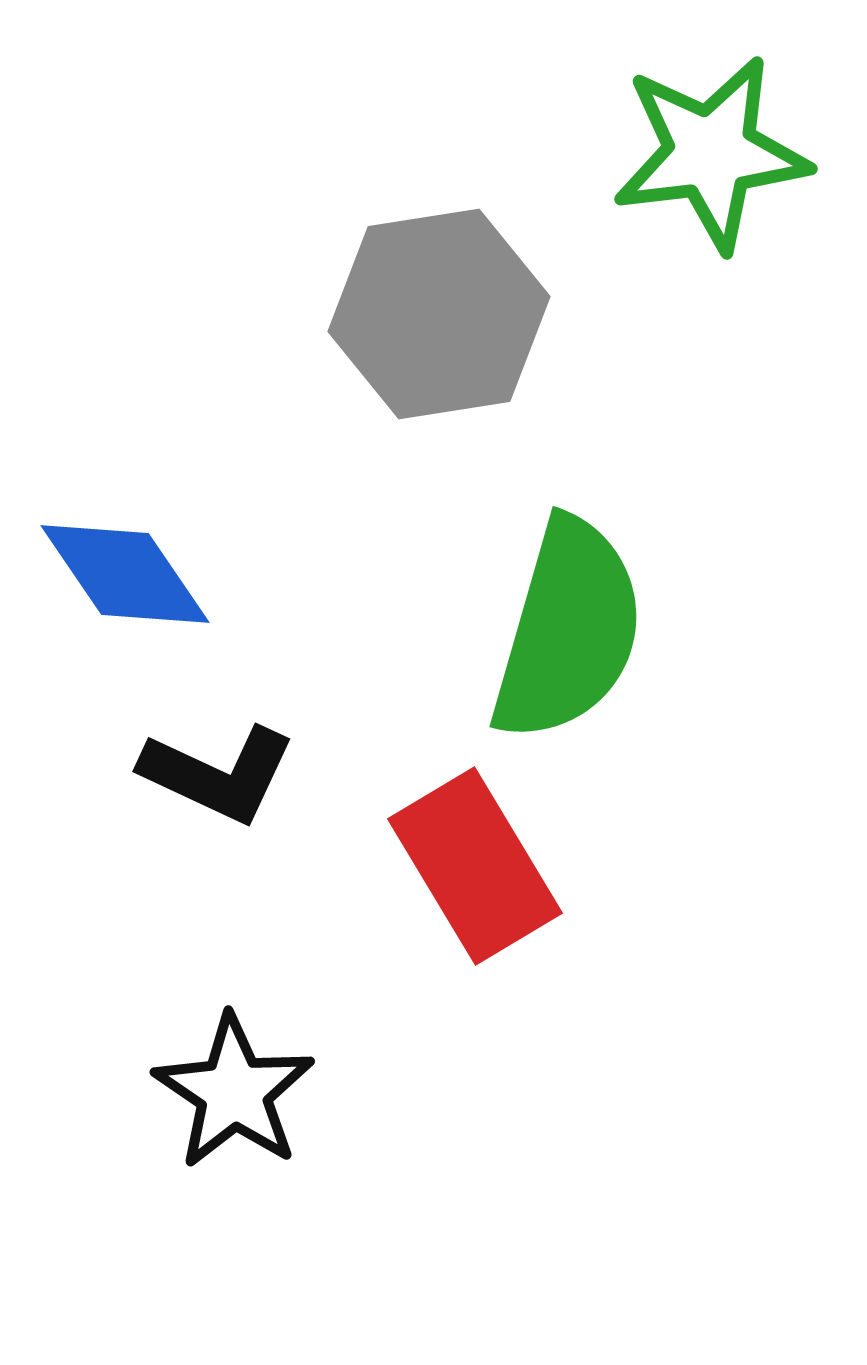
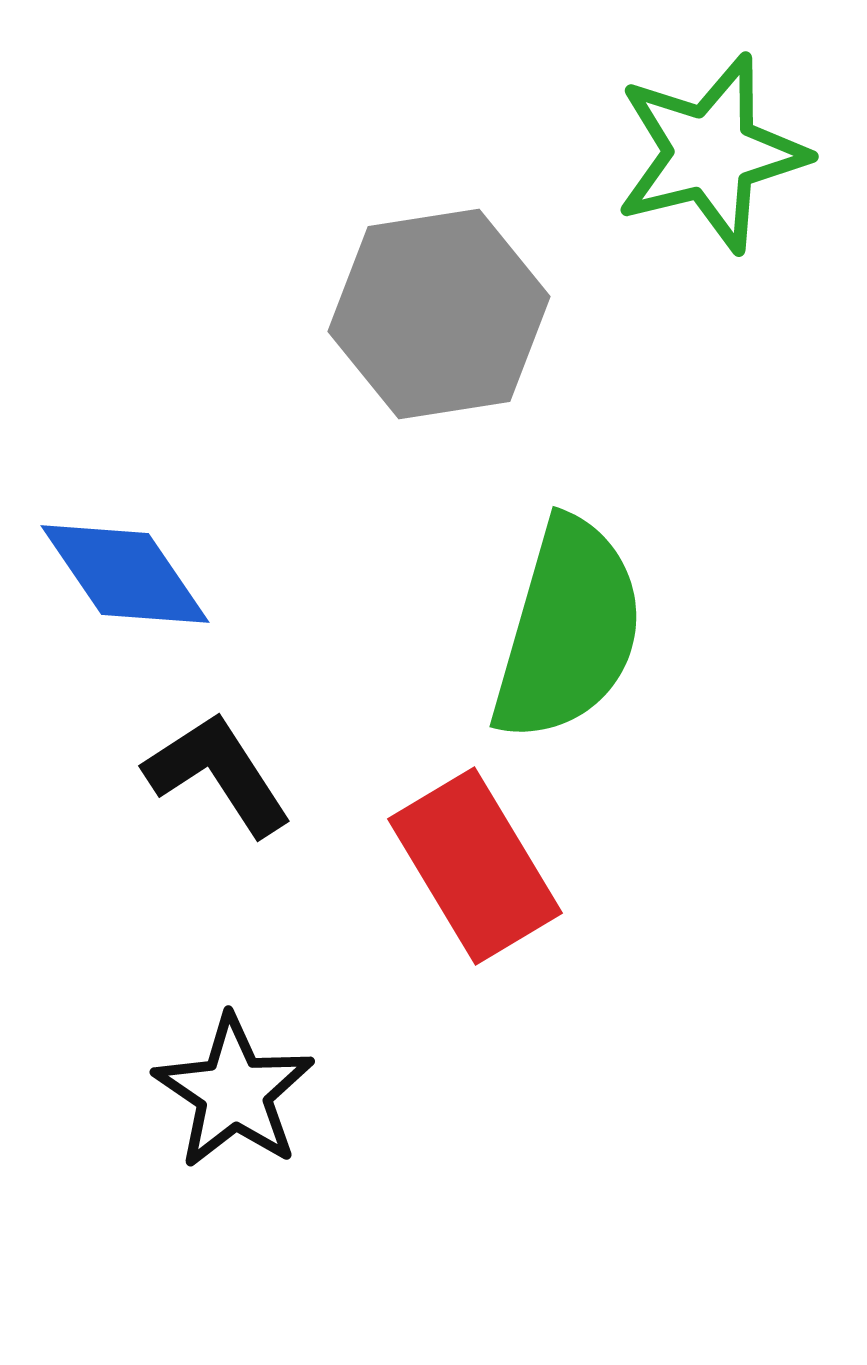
green star: rotated 7 degrees counterclockwise
black L-shape: rotated 148 degrees counterclockwise
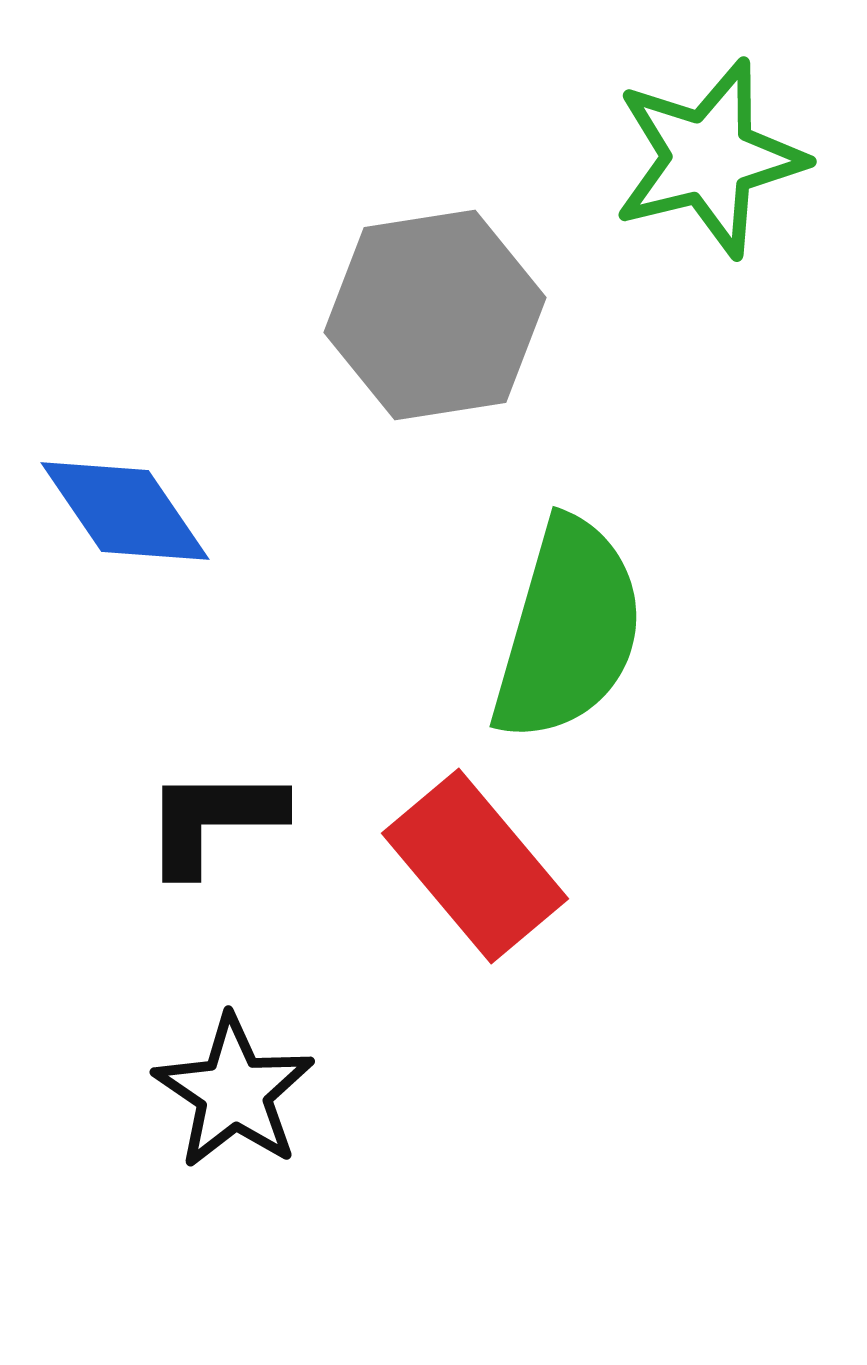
green star: moved 2 px left, 5 px down
gray hexagon: moved 4 px left, 1 px down
blue diamond: moved 63 px up
black L-shape: moved 5 px left, 46 px down; rotated 57 degrees counterclockwise
red rectangle: rotated 9 degrees counterclockwise
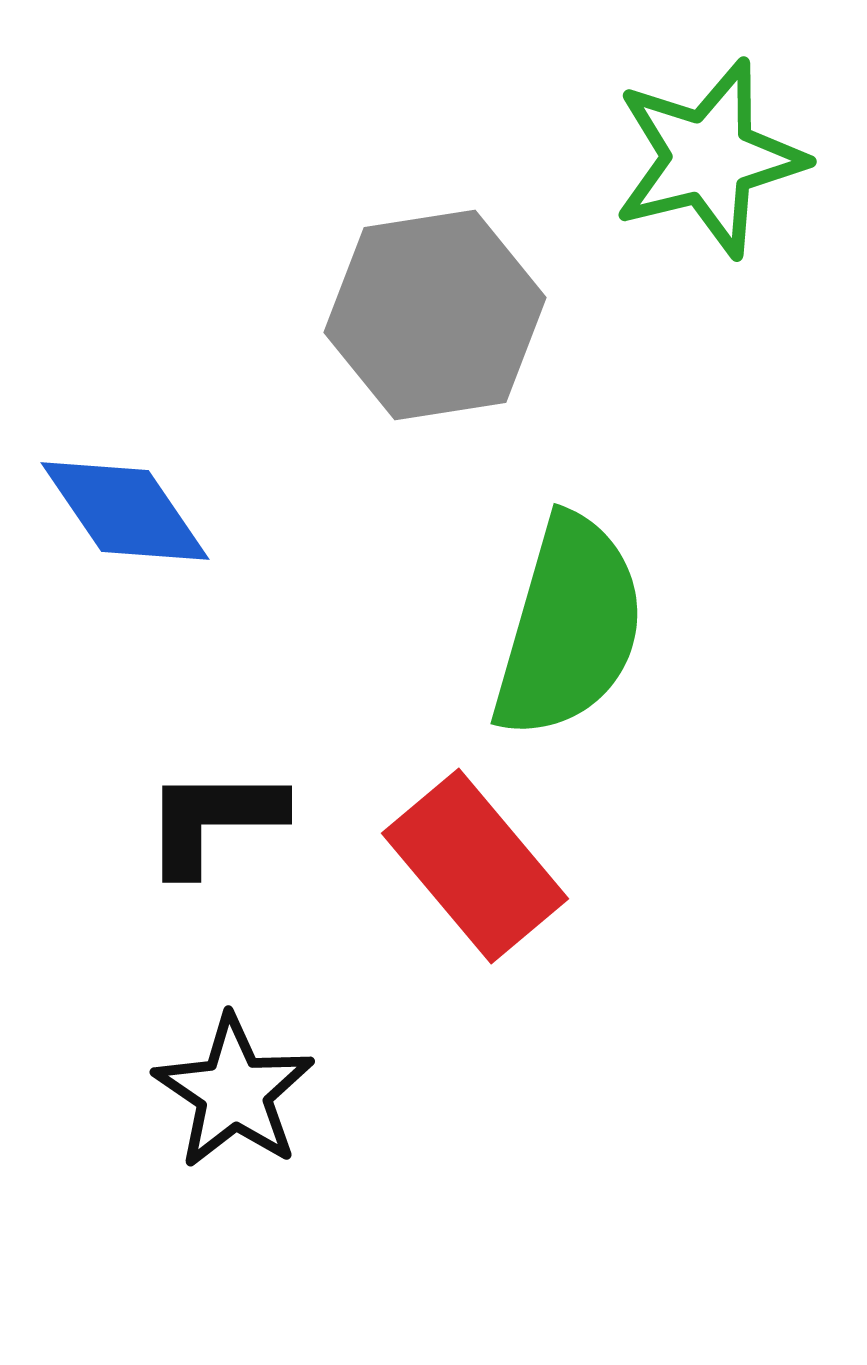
green semicircle: moved 1 px right, 3 px up
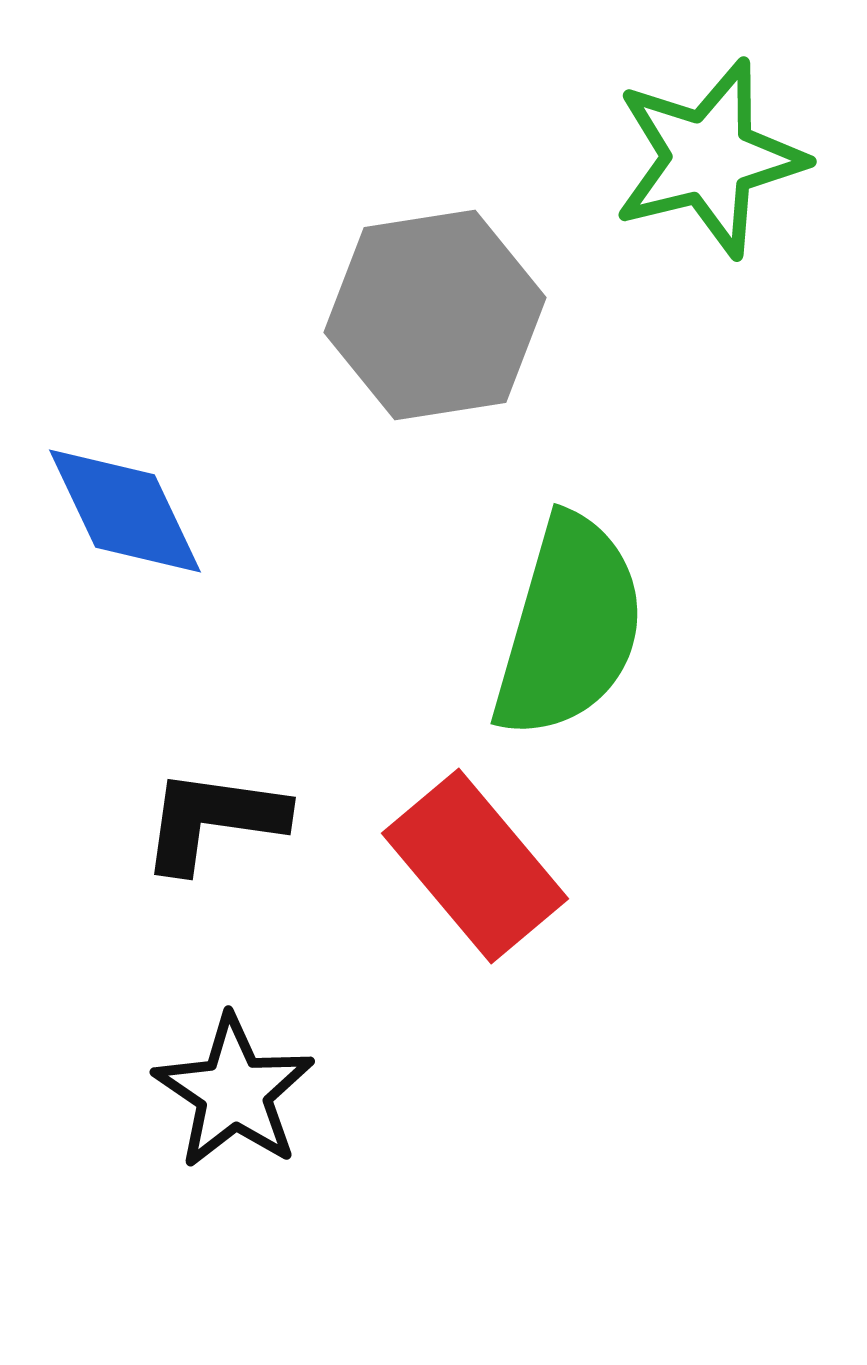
blue diamond: rotated 9 degrees clockwise
black L-shape: rotated 8 degrees clockwise
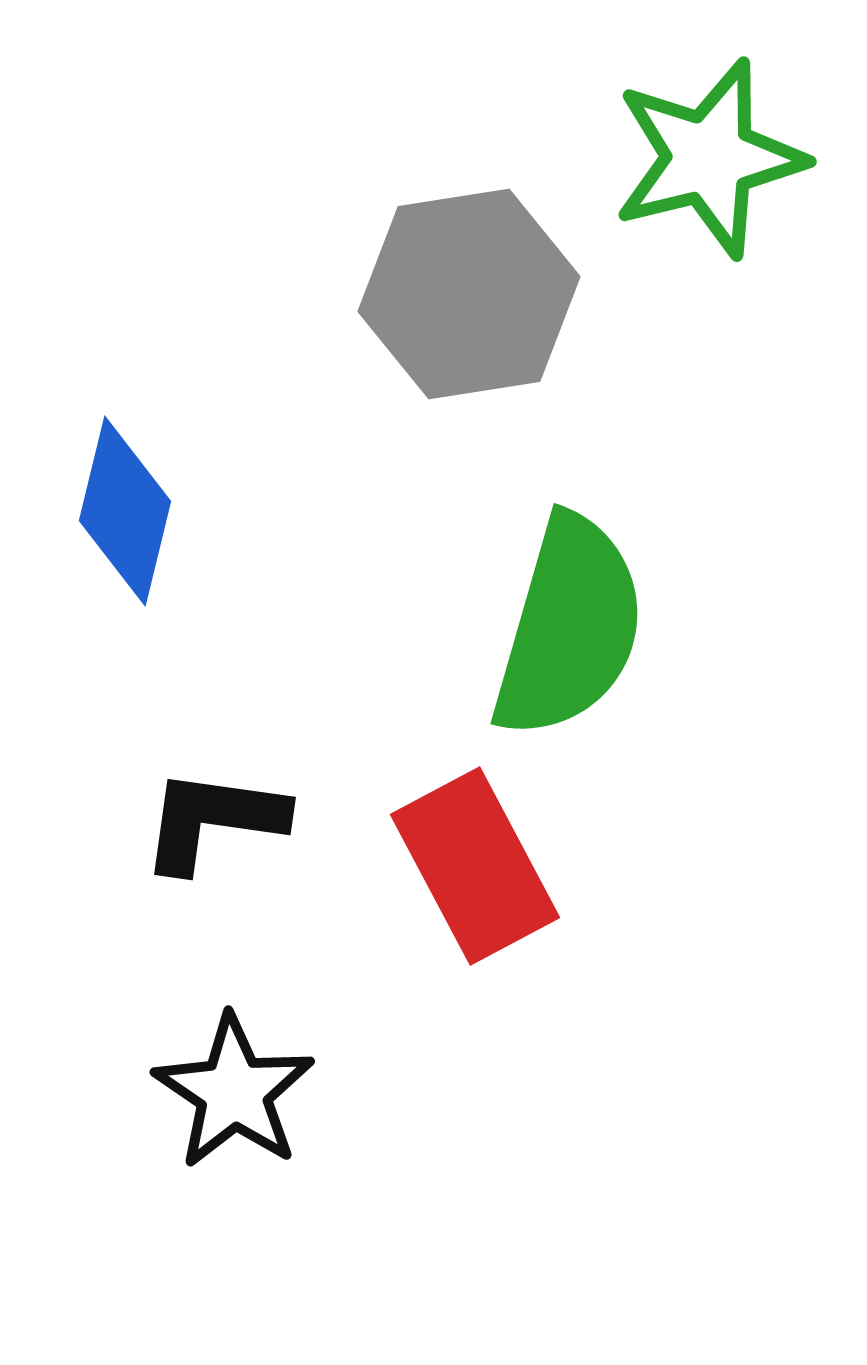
gray hexagon: moved 34 px right, 21 px up
blue diamond: rotated 39 degrees clockwise
red rectangle: rotated 12 degrees clockwise
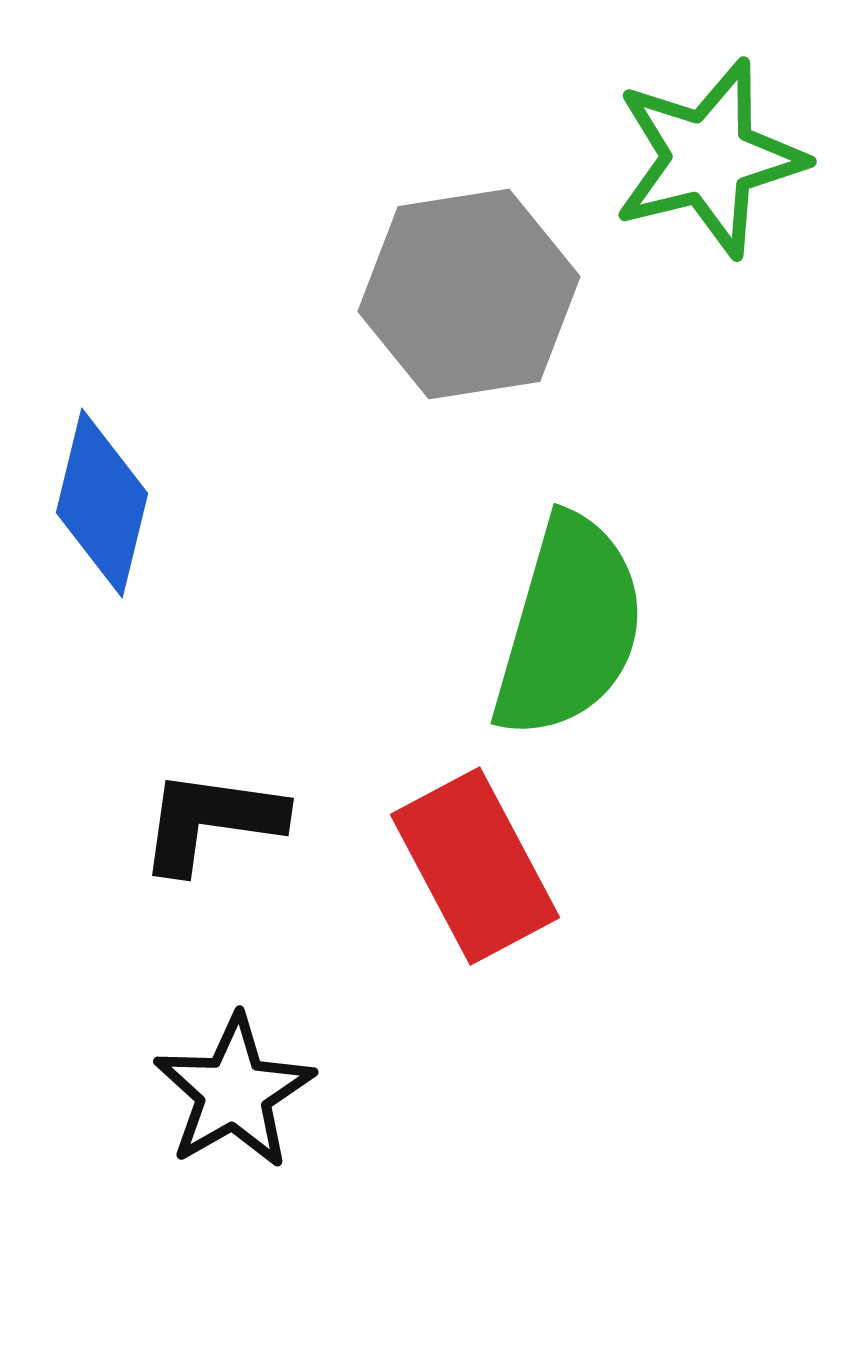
blue diamond: moved 23 px left, 8 px up
black L-shape: moved 2 px left, 1 px down
black star: rotated 8 degrees clockwise
